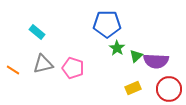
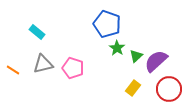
blue pentagon: rotated 20 degrees clockwise
purple semicircle: rotated 135 degrees clockwise
yellow rectangle: rotated 28 degrees counterclockwise
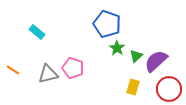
gray triangle: moved 5 px right, 10 px down
yellow rectangle: moved 1 px up; rotated 21 degrees counterclockwise
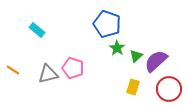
cyan rectangle: moved 2 px up
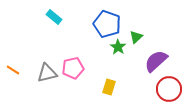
cyan rectangle: moved 17 px right, 13 px up
green star: moved 1 px right, 1 px up
green triangle: moved 19 px up
pink pentagon: rotated 30 degrees counterclockwise
gray triangle: moved 1 px left, 1 px up
yellow rectangle: moved 24 px left
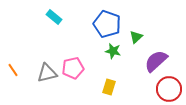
green star: moved 5 px left, 4 px down; rotated 21 degrees counterclockwise
orange line: rotated 24 degrees clockwise
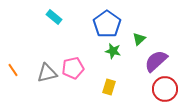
blue pentagon: rotated 16 degrees clockwise
green triangle: moved 3 px right, 2 px down
red circle: moved 4 px left
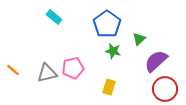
orange line: rotated 16 degrees counterclockwise
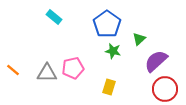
gray triangle: rotated 15 degrees clockwise
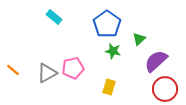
gray triangle: rotated 30 degrees counterclockwise
